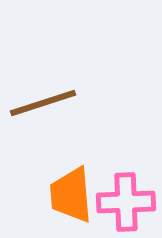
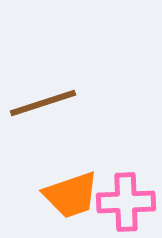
orange trapezoid: rotated 104 degrees counterclockwise
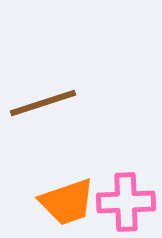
orange trapezoid: moved 4 px left, 7 px down
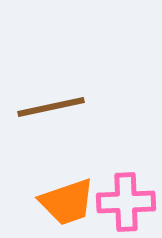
brown line: moved 8 px right, 4 px down; rotated 6 degrees clockwise
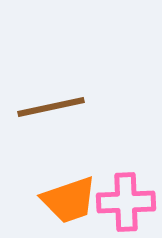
orange trapezoid: moved 2 px right, 2 px up
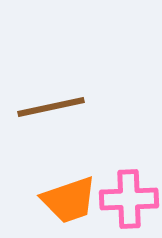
pink cross: moved 3 px right, 3 px up
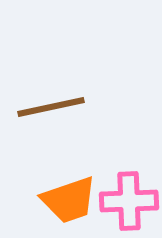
pink cross: moved 2 px down
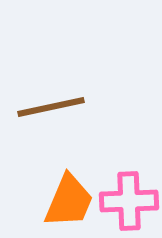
orange trapezoid: moved 1 px down; rotated 48 degrees counterclockwise
